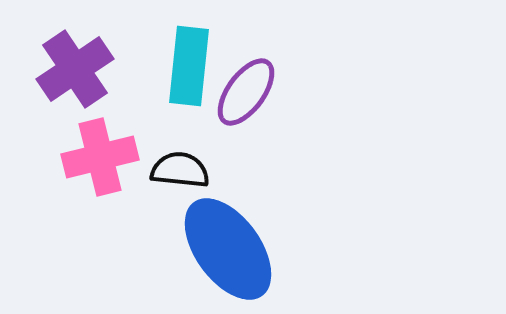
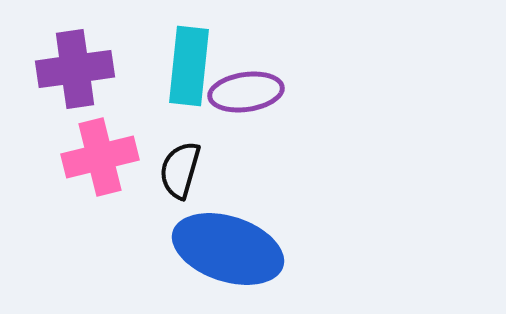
purple cross: rotated 26 degrees clockwise
purple ellipse: rotated 46 degrees clockwise
black semicircle: rotated 80 degrees counterclockwise
blue ellipse: rotated 36 degrees counterclockwise
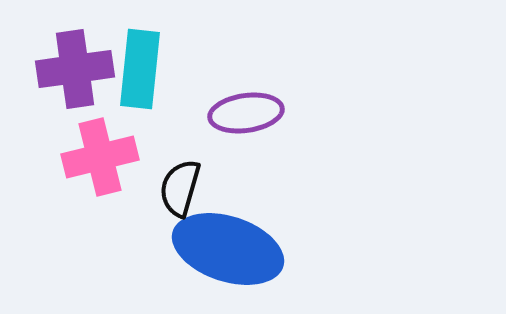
cyan rectangle: moved 49 px left, 3 px down
purple ellipse: moved 21 px down
black semicircle: moved 18 px down
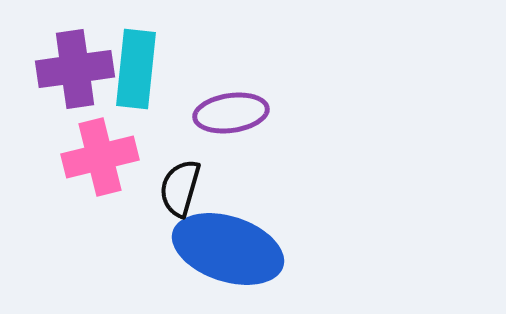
cyan rectangle: moved 4 px left
purple ellipse: moved 15 px left
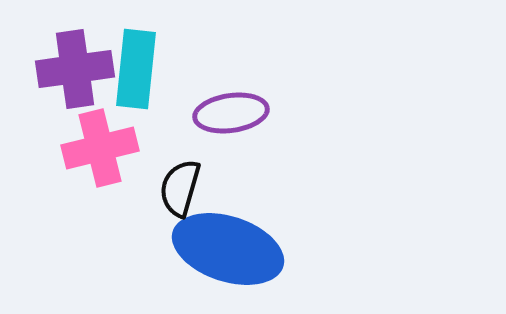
pink cross: moved 9 px up
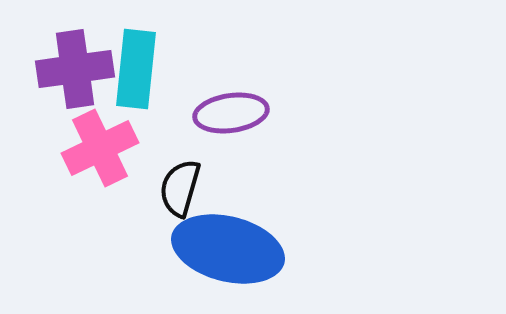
pink cross: rotated 12 degrees counterclockwise
blue ellipse: rotated 4 degrees counterclockwise
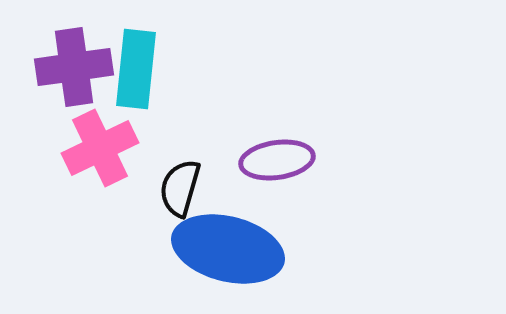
purple cross: moved 1 px left, 2 px up
purple ellipse: moved 46 px right, 47 px down
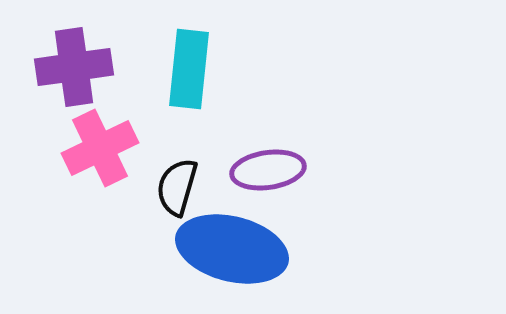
cyan rectangle: moved 53 px right
purple ellipse: moved 9 px left, 10 px down
black semicircle: moved 3 px left, 1 px up
blue ellipse: moved 4 px right
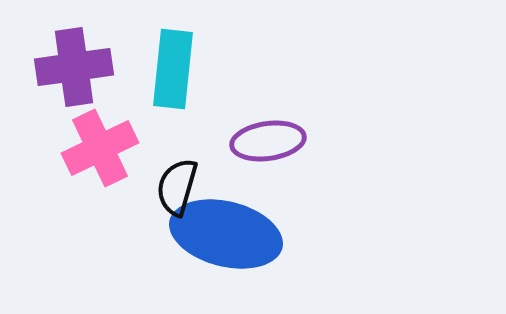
cyan rectangle: moved 16 px left
purple ellipse: moved 29 px up
blue ellipse: moved 6 px left, 15 px up
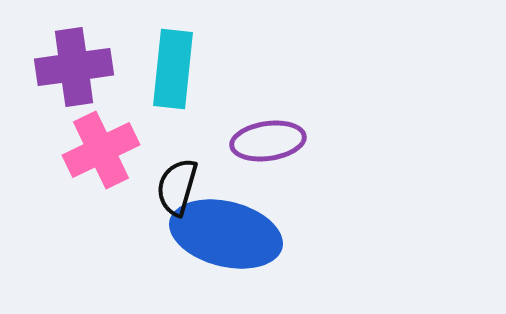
pink cross: moved 1 px right, 2 px down
